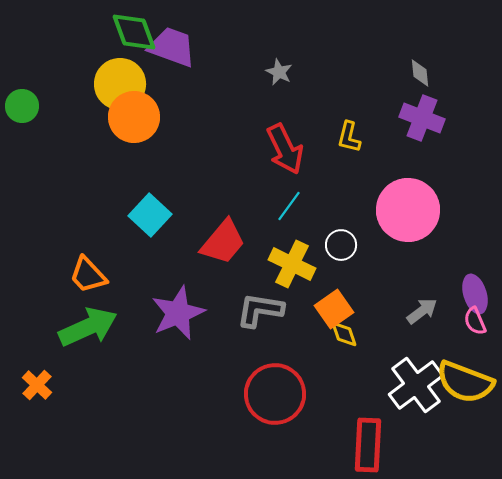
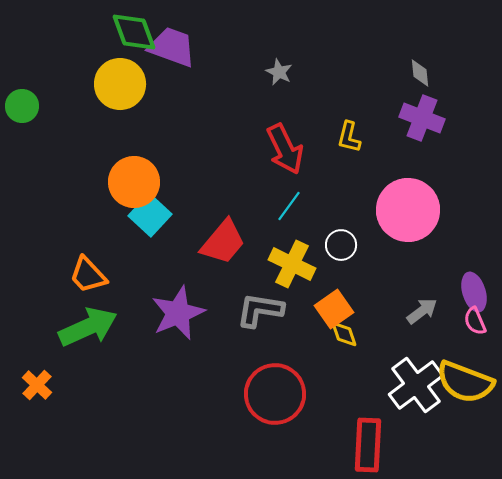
orange circle: moved 65 px down
purple ellipse: moved 1 px left, 2 px up
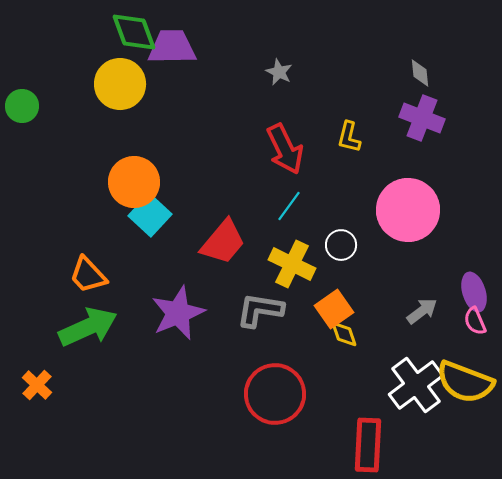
purple trapezoid: rotated 21 degrees counterclockwise
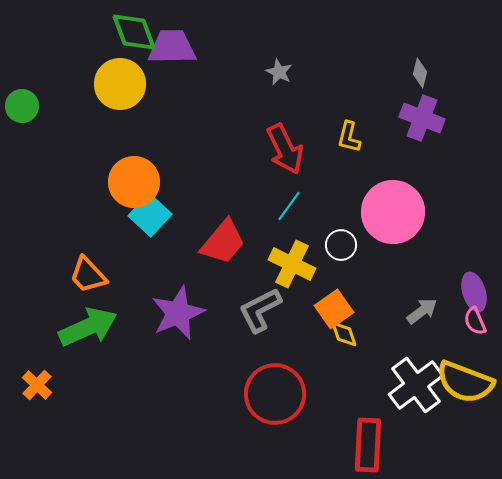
gray diamond: rotated 20 degrees clockwise
pink circle: moved 15 px left, 2 px down
gray L-shape: rotated 36 degrees counterclockwise
